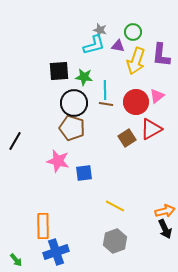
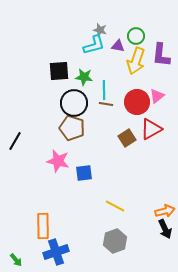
green circle: moved 3 px right, 4 px down
cyan line: moved 1 px left
red circle: moved 1 px right
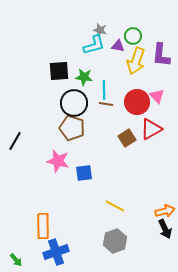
green circle: moved 3 px left
pink triangle: rotated 35 degrees counterclockwise
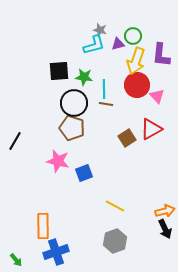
purple triangle: moved 2 px up; rotated 24 degrees counterclockwise
cyan line: moved 1 px up
red circle: moved 17 px up
blue square: rotated 12 degrees counterclockwise
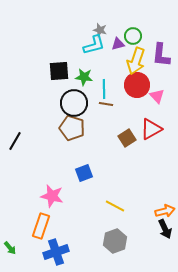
pink star: moved 6 px left, 35 px down
orange rectangle: moved 2 px left; rotated 20 degrees clockwise
green arrow: moved 6 px left, 12 px up
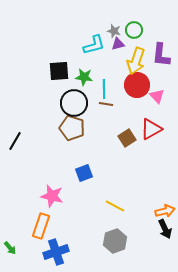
gray star: moved 14 px right, 1 px down
green circle: moved 1 px right, 6 px up
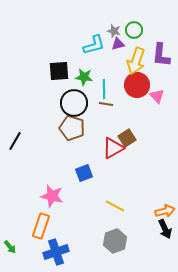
red triangle: moved 38 px left, 19 px down
green arrow: moved 1 px up
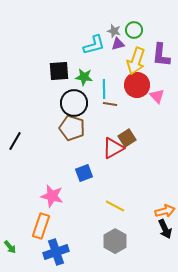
brown line: moved 4 px right
gray hexagon: rotated 10 degrees counterclockwise
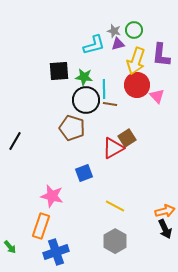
black circle: moved 12 px right, 3 px up
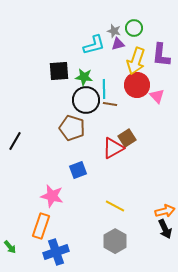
green circle: moved 2 px up
blue square: moved 6 px left, 3 px up
